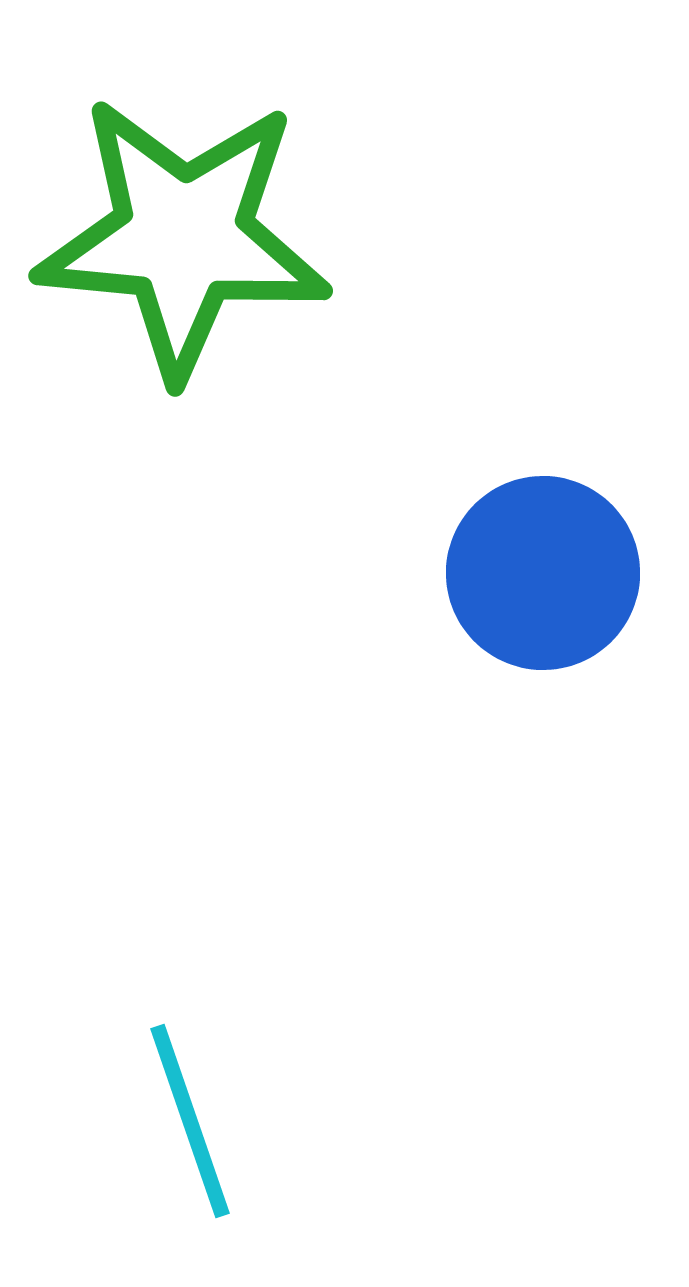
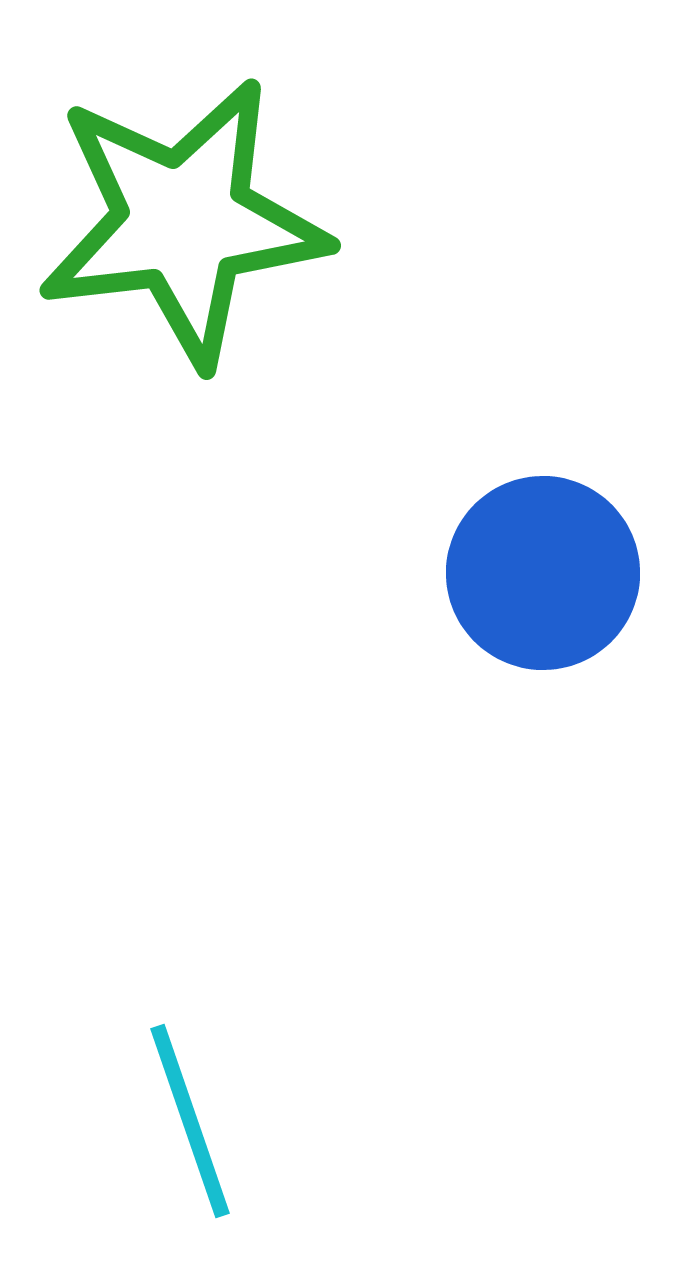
green star: moved 15 px up; rotated 12 degrees counterclockwise
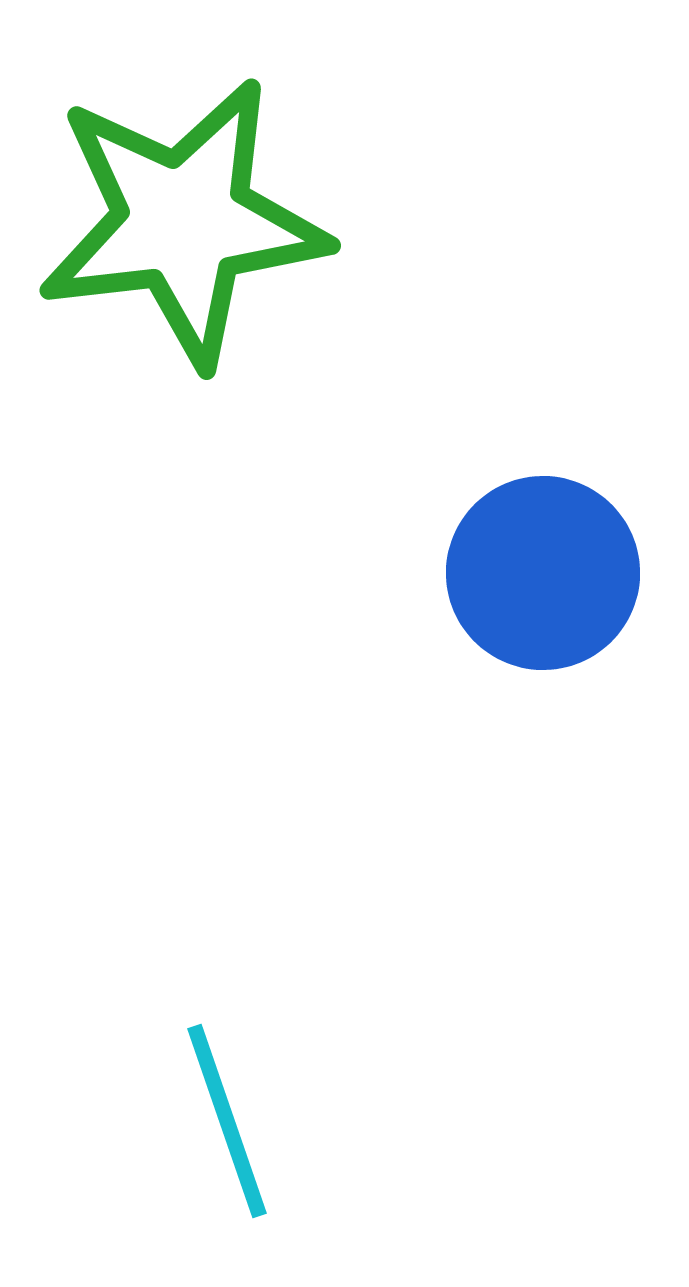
cyan line: moved 37 px right
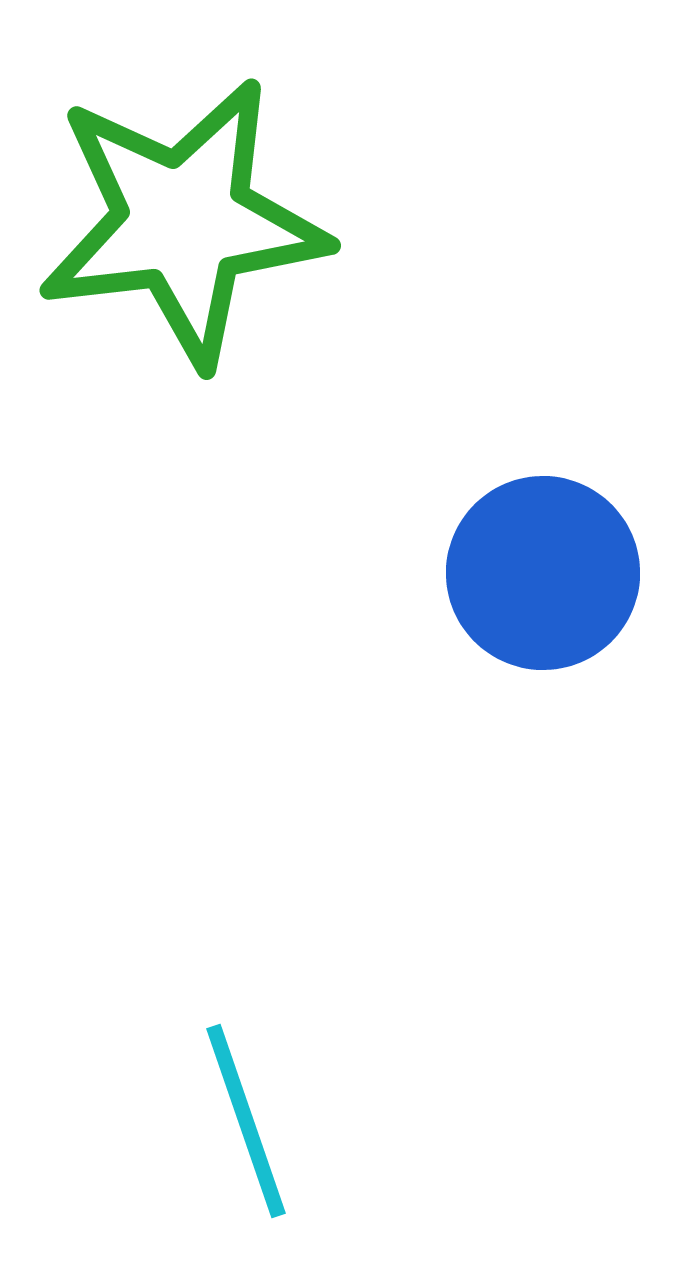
cyan line: moved 19 px right
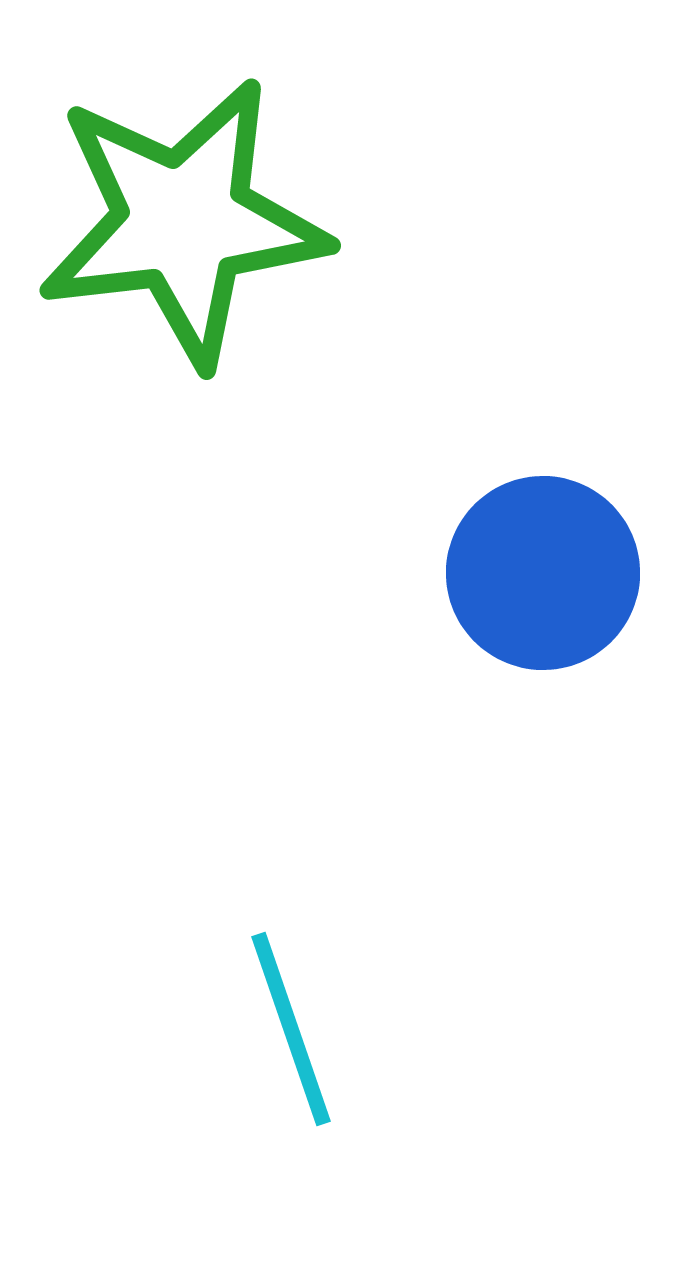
cyan line: moved 45 px right, 92 px up
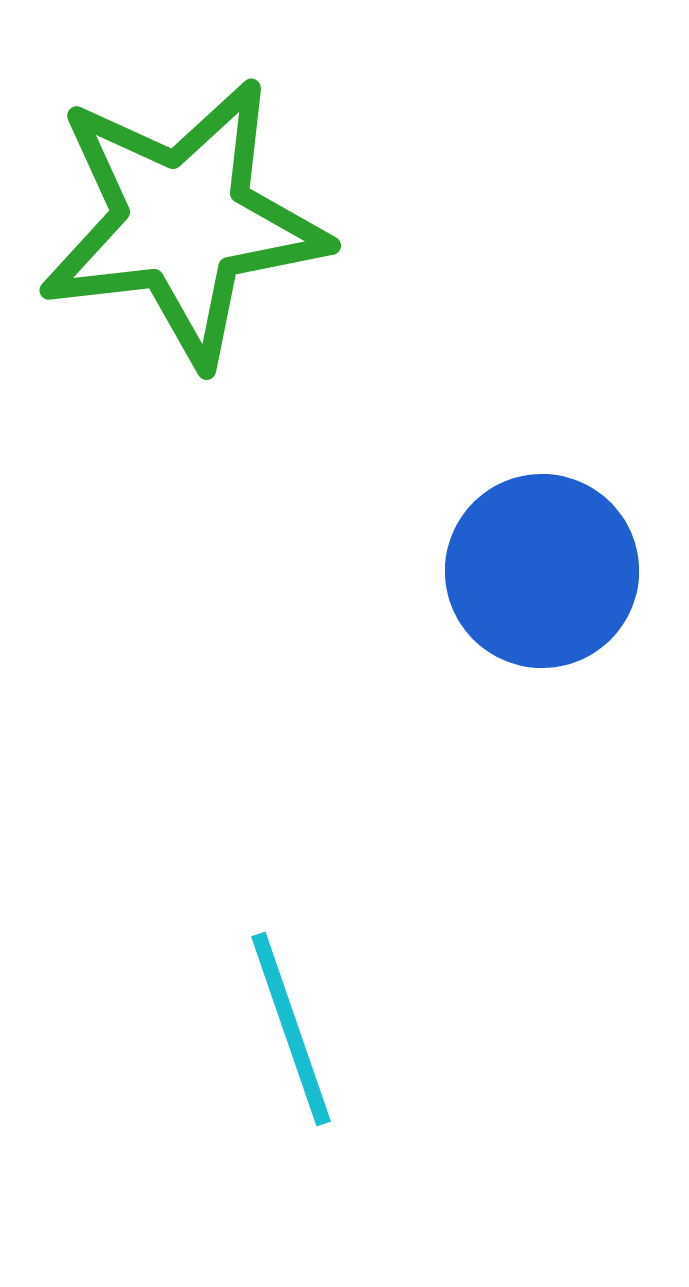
blue circle: moved 1 px left, 2 px up
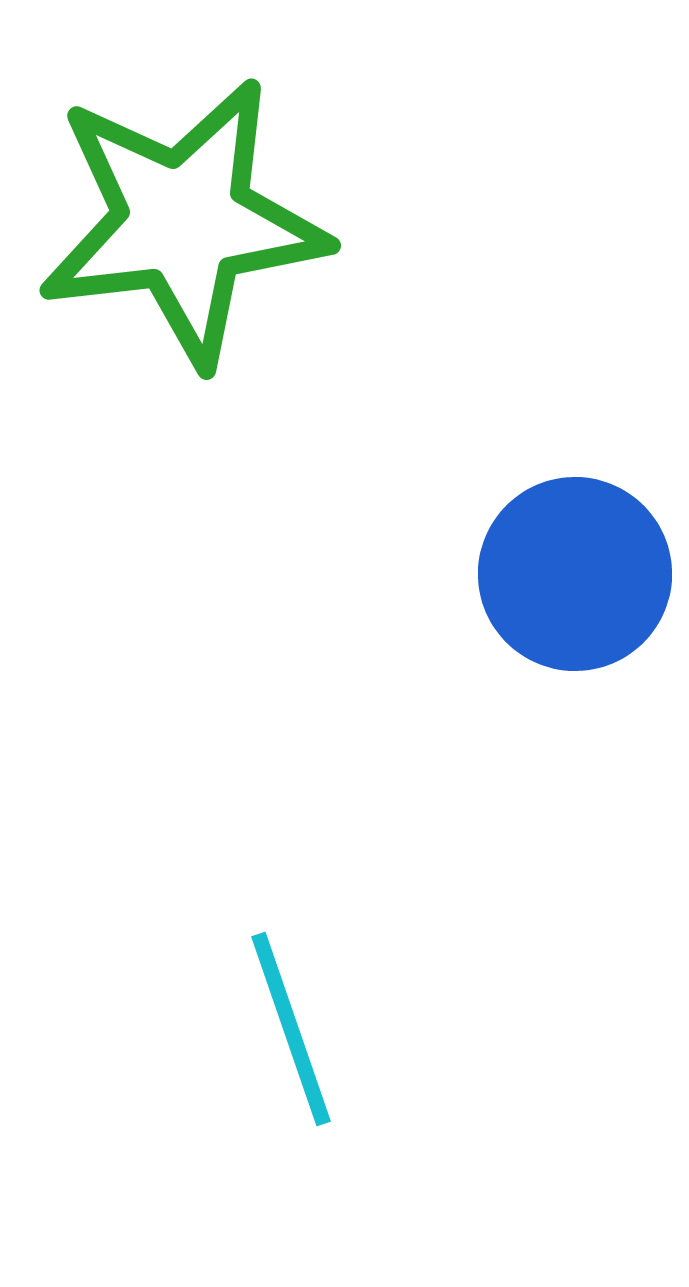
blue circle: moved 33 px right, 3 px down
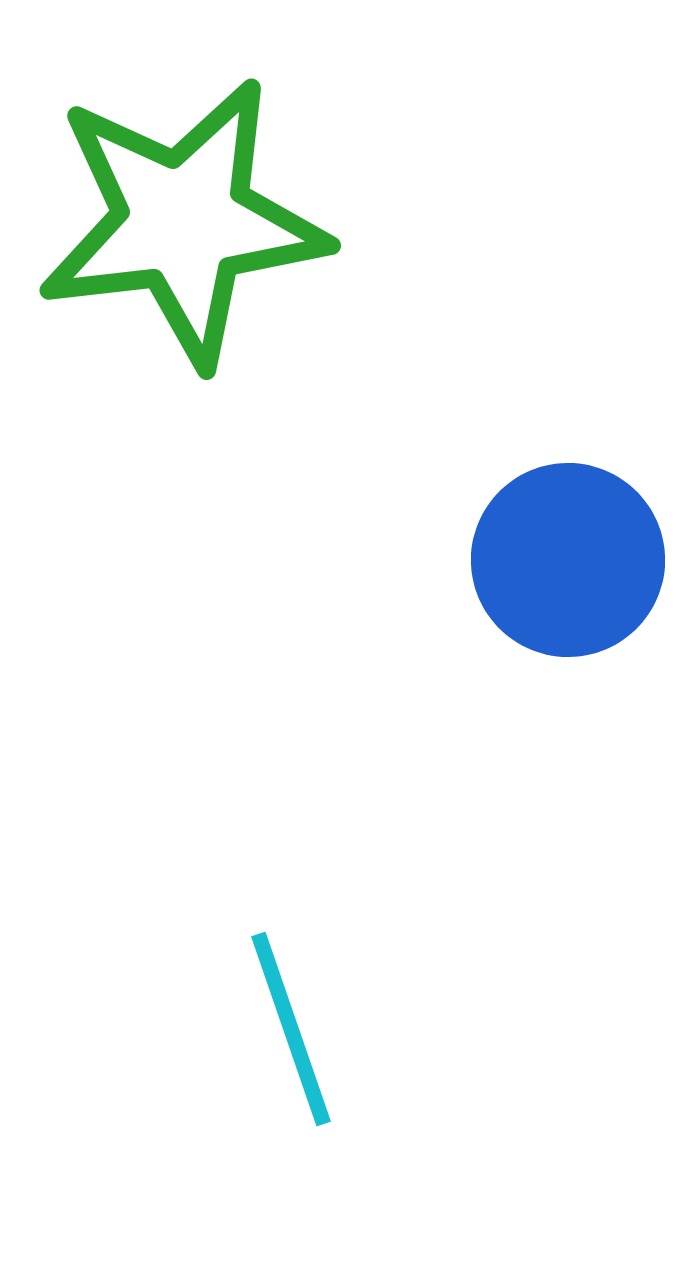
blue circle: moved 7 px left, 14 px up
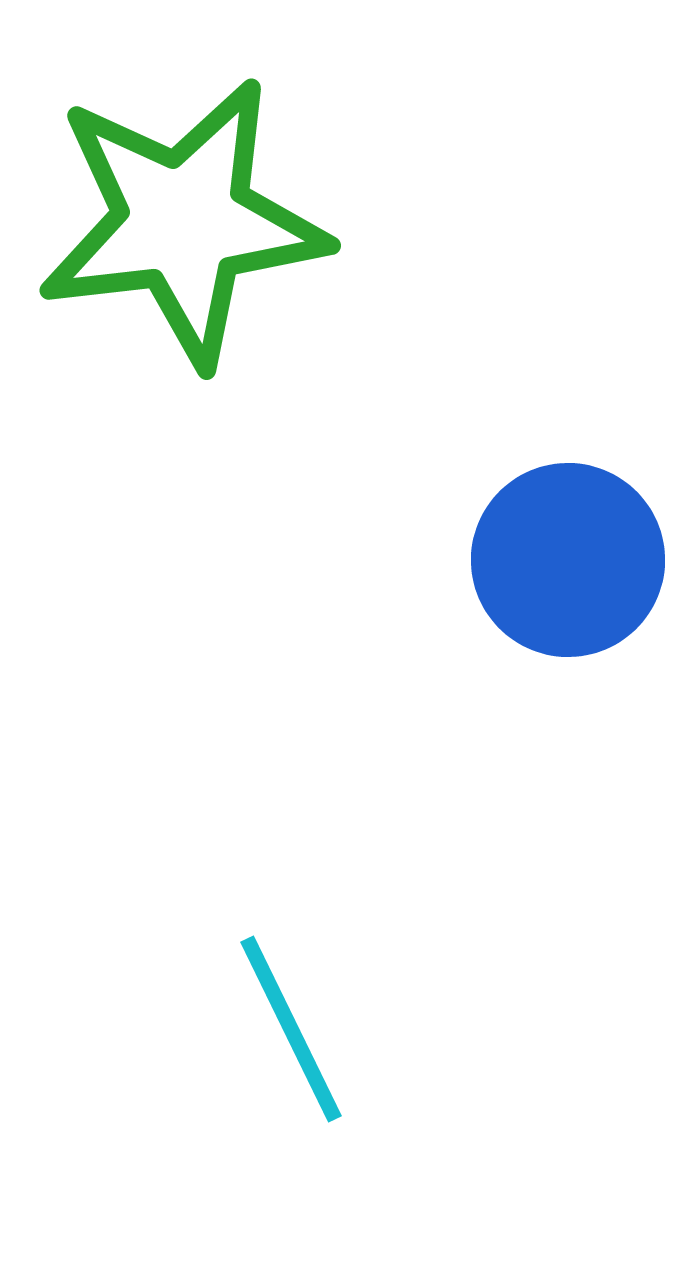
cyan line: rotated 7 degrees counterclockwise
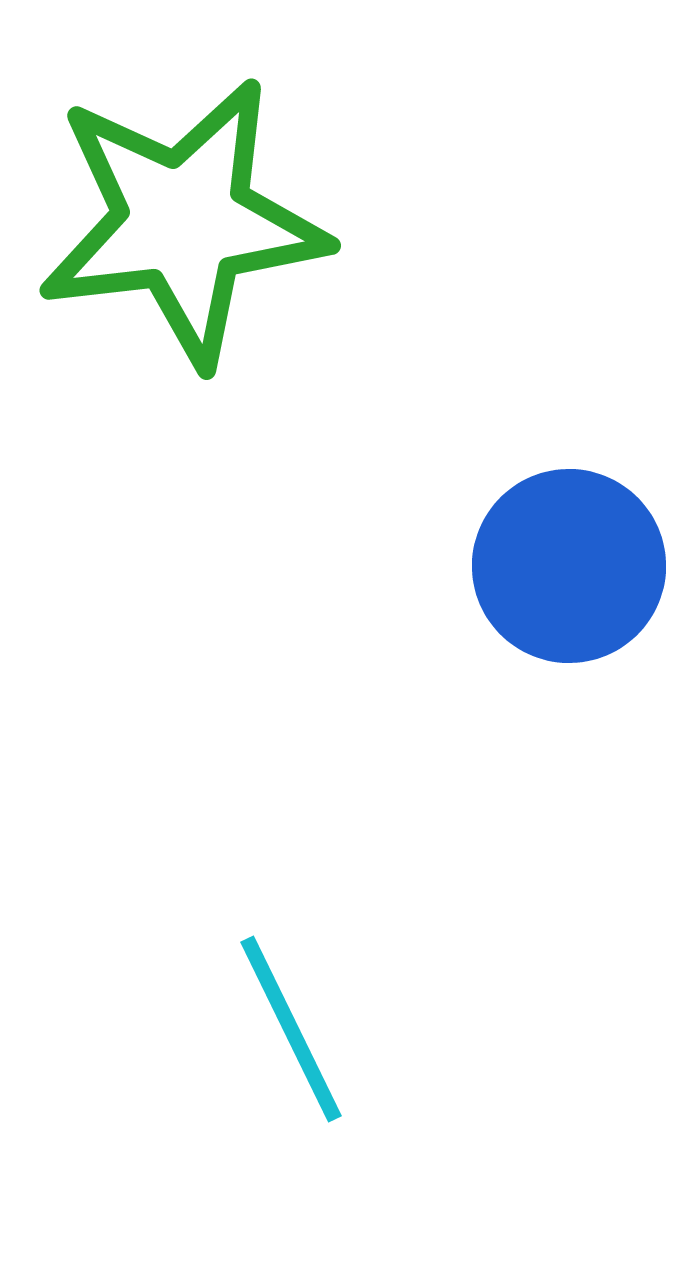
blue circle: moved 1 px right, 6 px down
